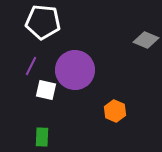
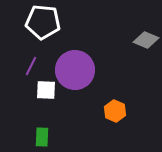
white square: rotated 10 degrees counterclockwise
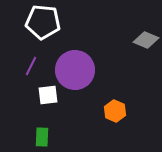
white square: moved 2 px right, 5 px down; rotated 10 degrees counterclockwise
